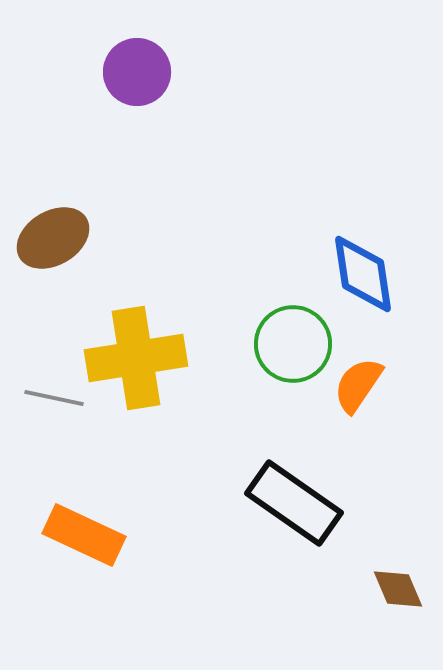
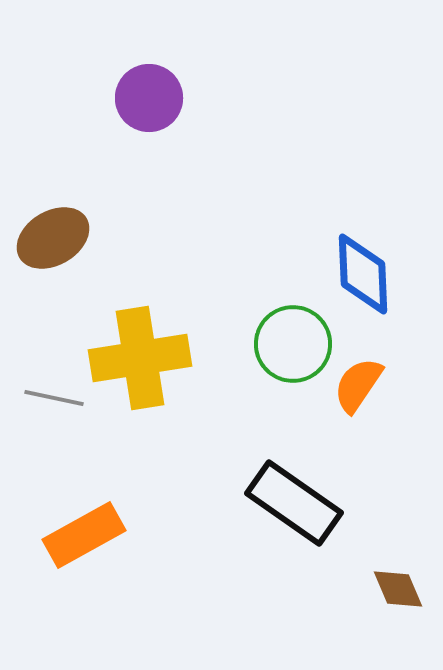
purple circle: moved 12 px right, 26 px down
blue diamond: rotated 6 degrees clockwise
yellow cross: moved 4 px right
orange rectangle: rotated 54 degrees counterclockwise
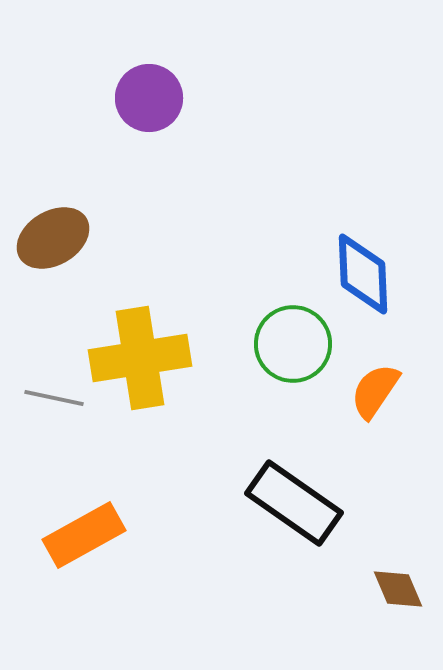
orange semicircle: moved 17 px right, 6 px down
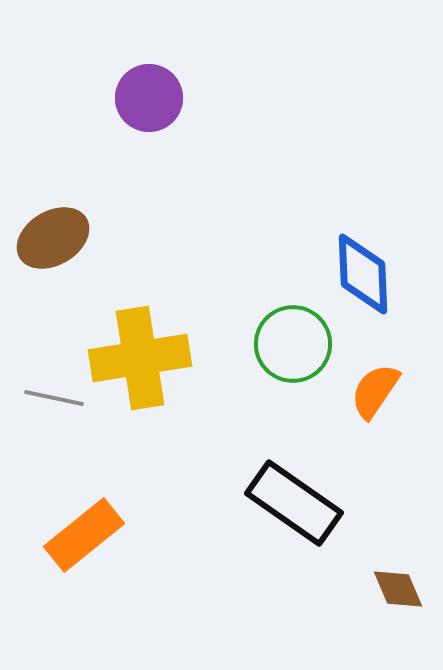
orange rectangle: rotated 10 degrees counterclockwise
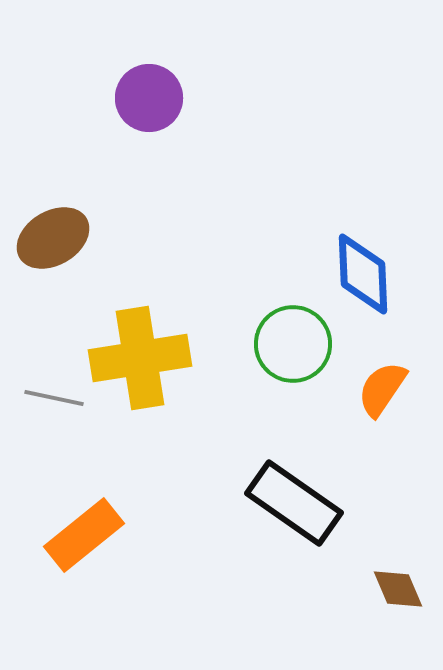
orange semicircle: moved 7 px right, 2 px up
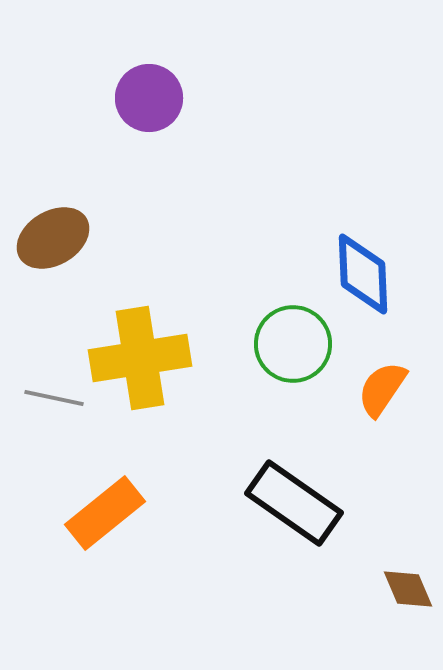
orange rectangle: moved 21 px right, 22 px up
brown diamond: moved 10 px right
